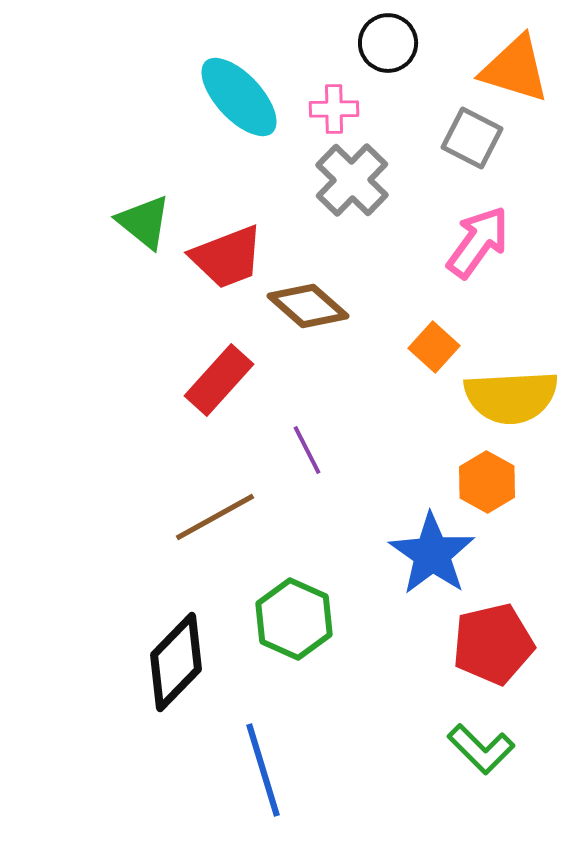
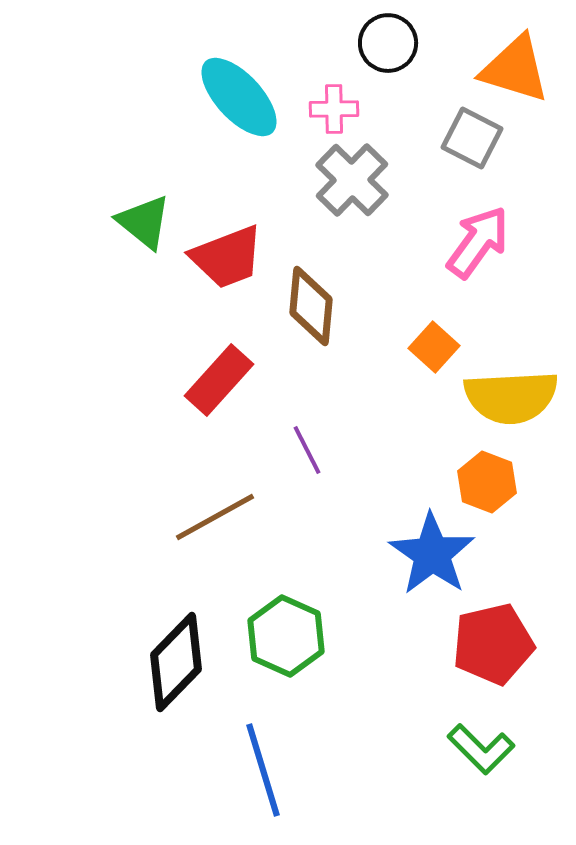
brown diamond: moved 3 px right; rotated 54 degrees clockwise
orange hexagon: rotated 8 degrees counterclockwise
green hexagon: moved 8 px left, 17 px down
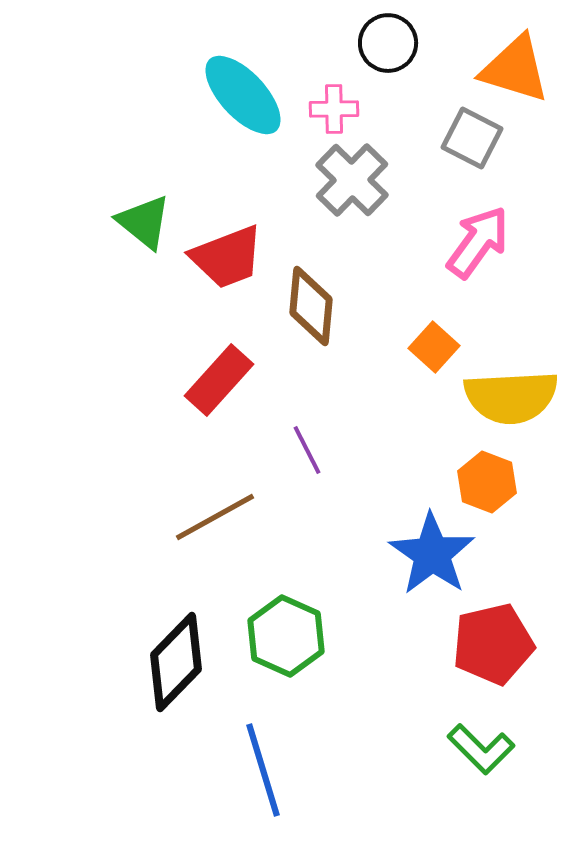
cyan ellipse: moved 4 px right, 2 px up
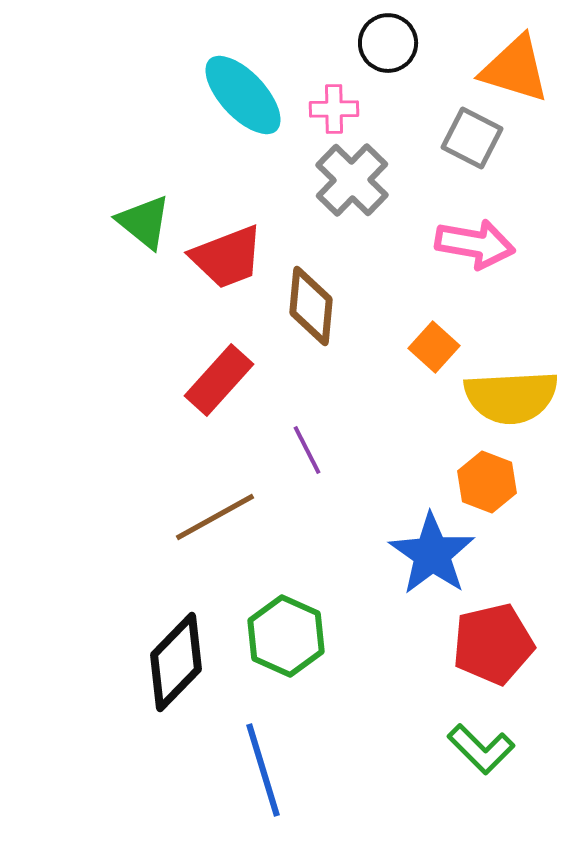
pink arrow: moved 3 px left, 2 px down; rotated 64 degrees clockwise
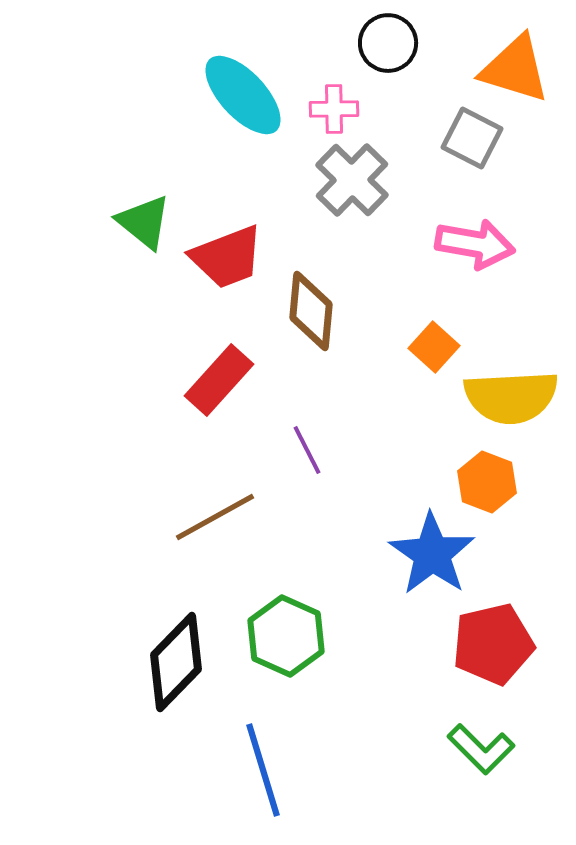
brown diamond: moved 5 px down
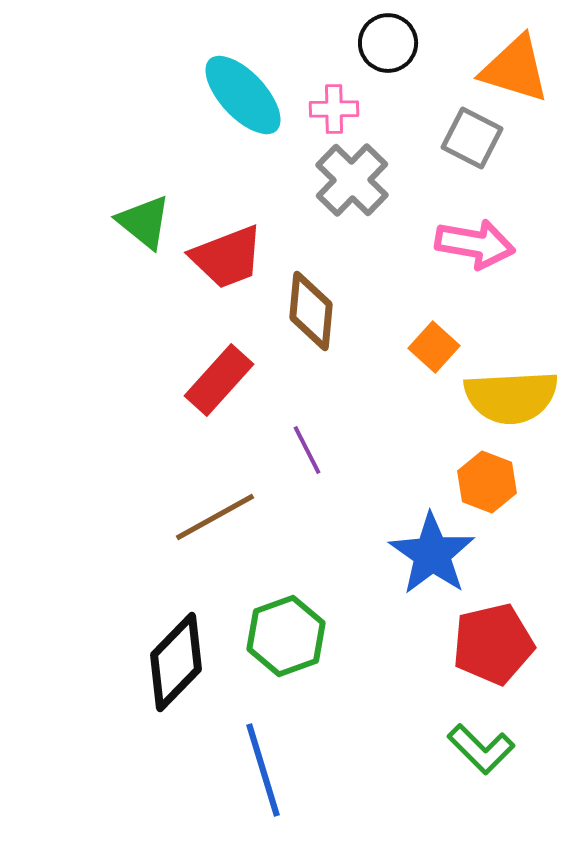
green hexagon: rotated 16 degrees clockwise
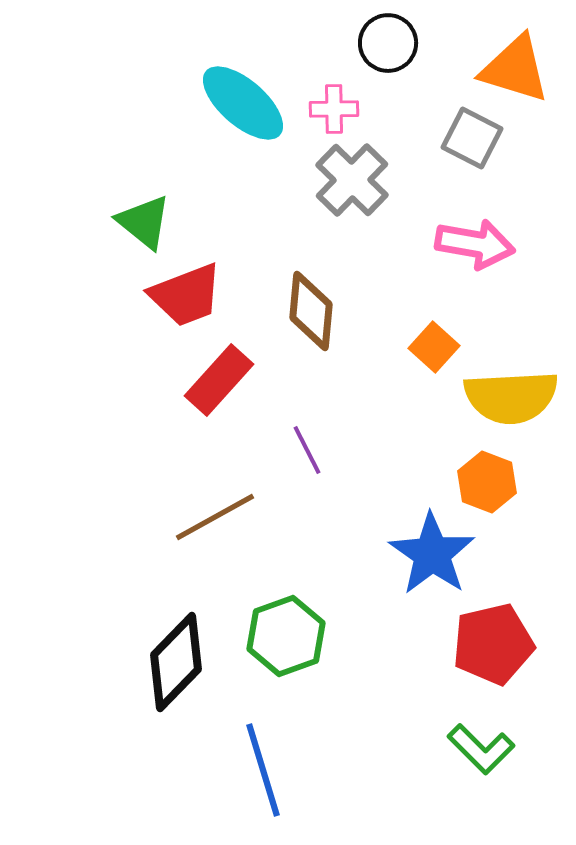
cyan ellipse: moved 8 px down; rotated 6 degrees counterclockwise
red trapezoid: moved 41 px left, 38 px down
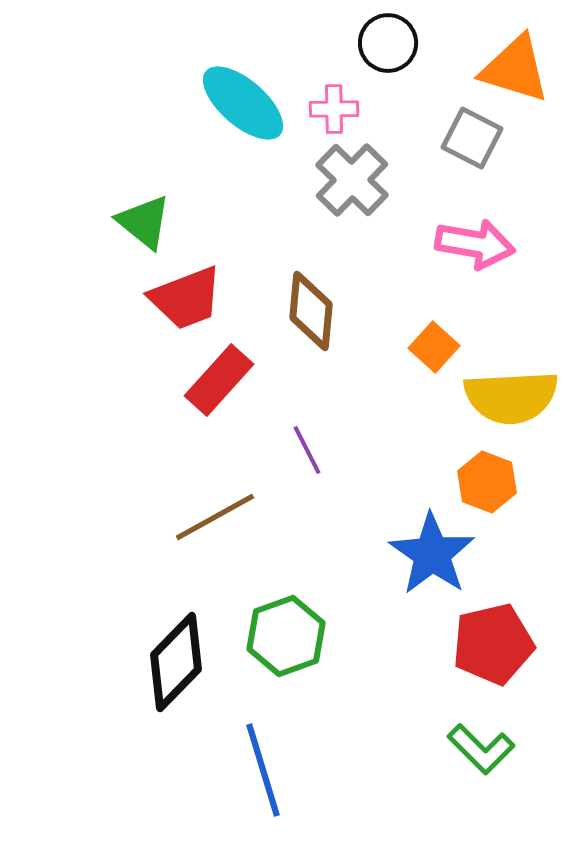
red trapezoid: moved 3 px down
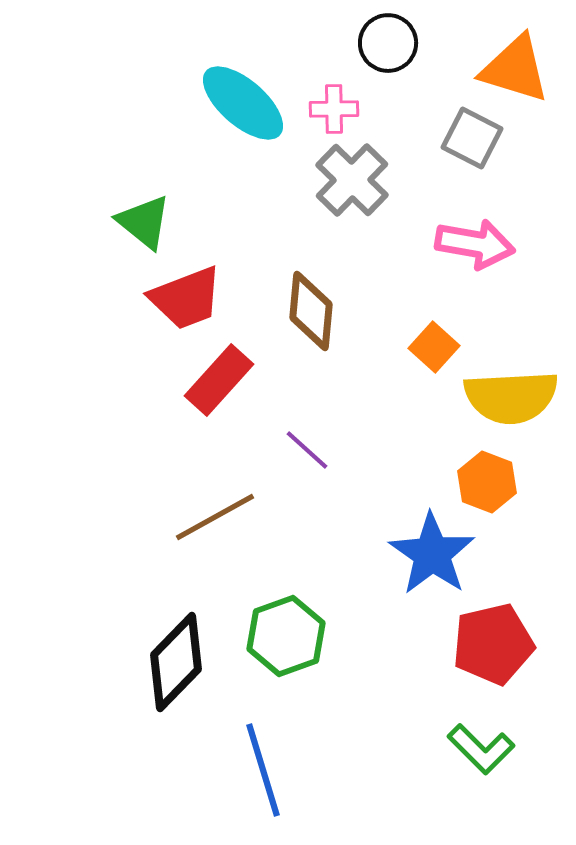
purple line: rotated 21 degrees counterclockwise
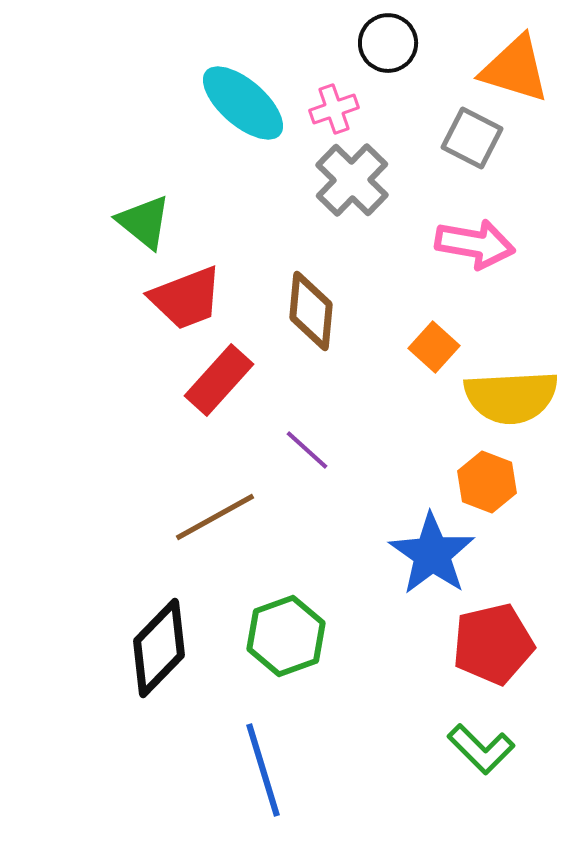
pink cross: rotated 18 degrees counterclockwise
black diamond: moved 17 px left, 14 px up
